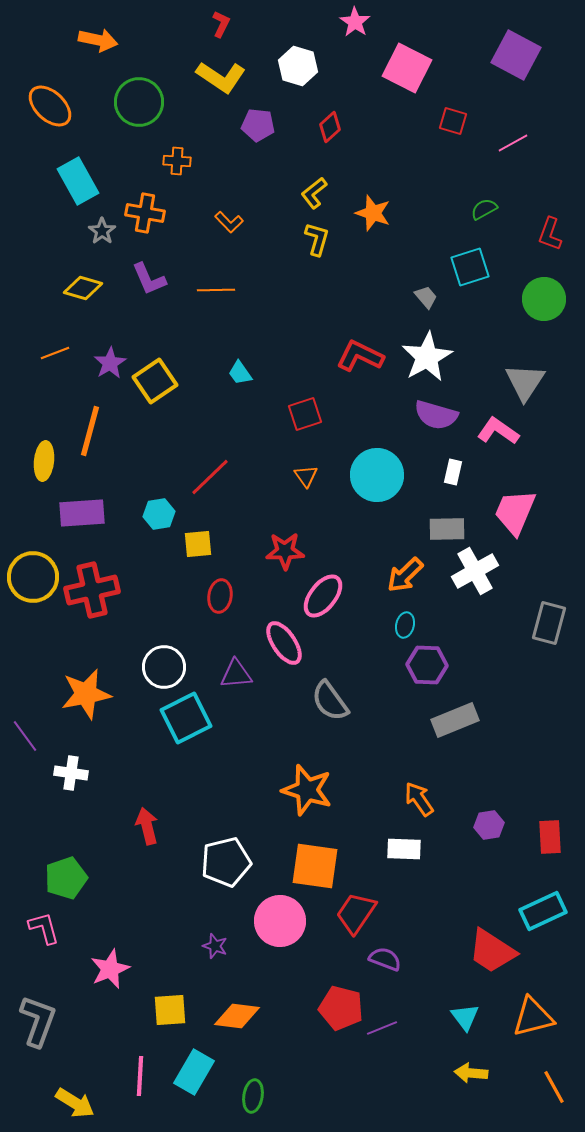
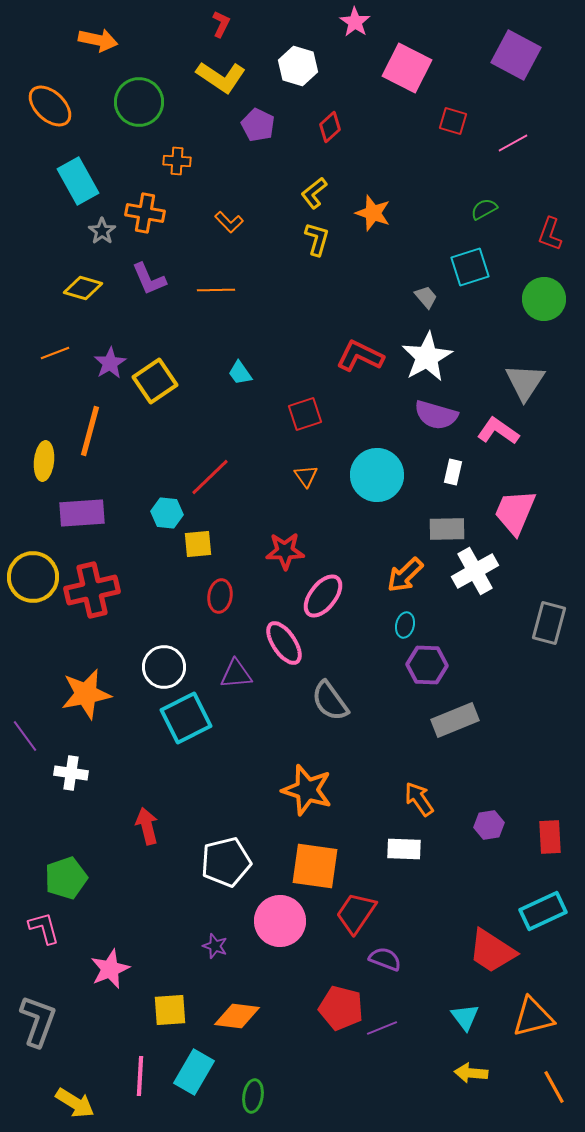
purple pentagon at (258, 125): rotated 20 degrees clockwise
cyan hexagon at (159, 514): moved 8 px right, 1 px up; rotated 16 degrees clockwise
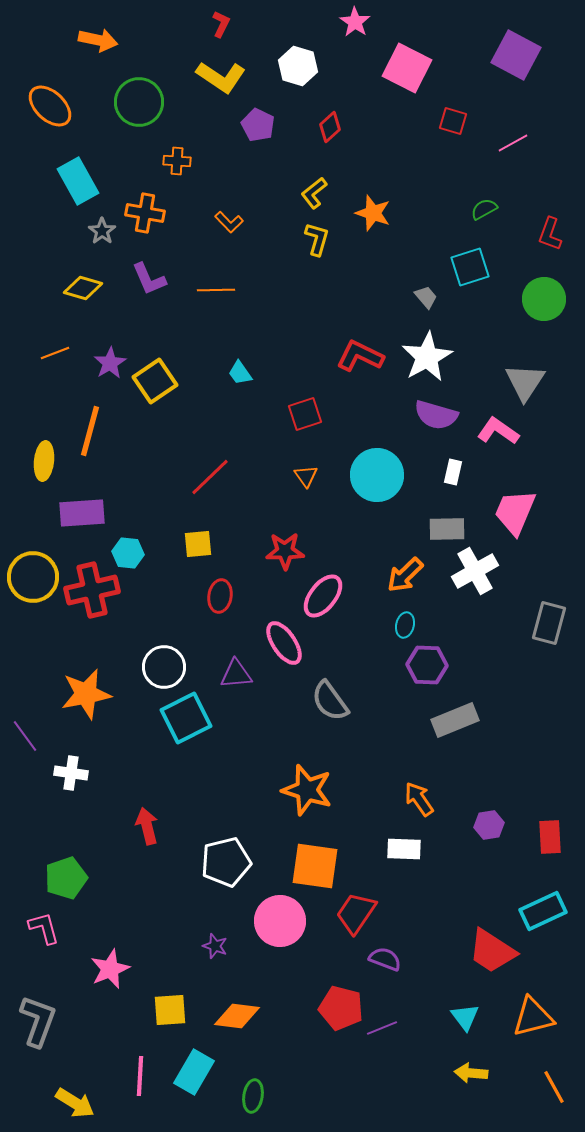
cyan hexagon at (167, 513): moved 39 px left, 40 px down
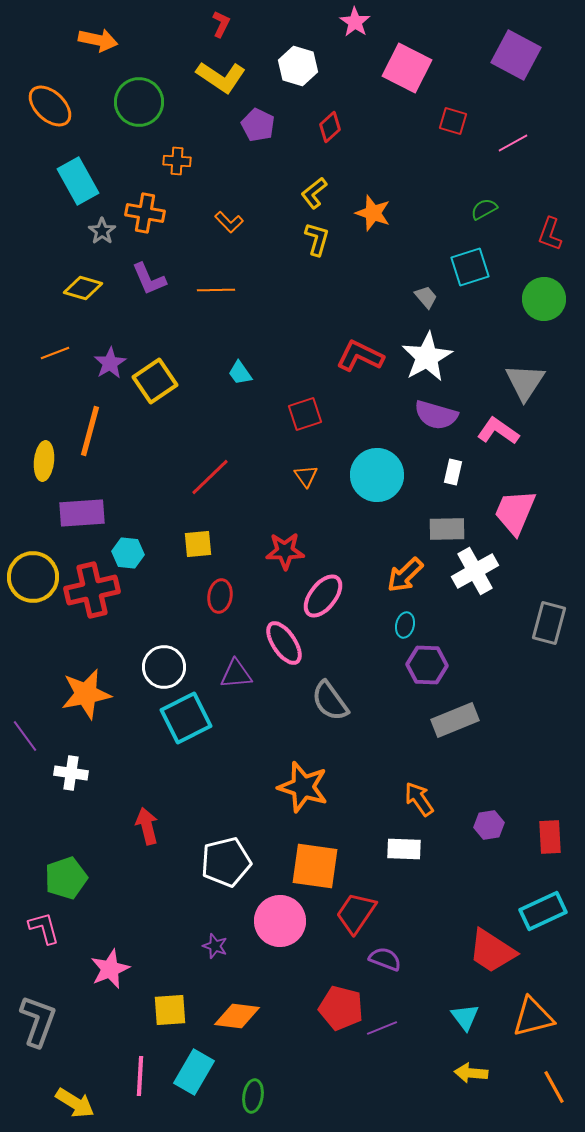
orange star at (307, 790): moved 4 px left, 3 px up
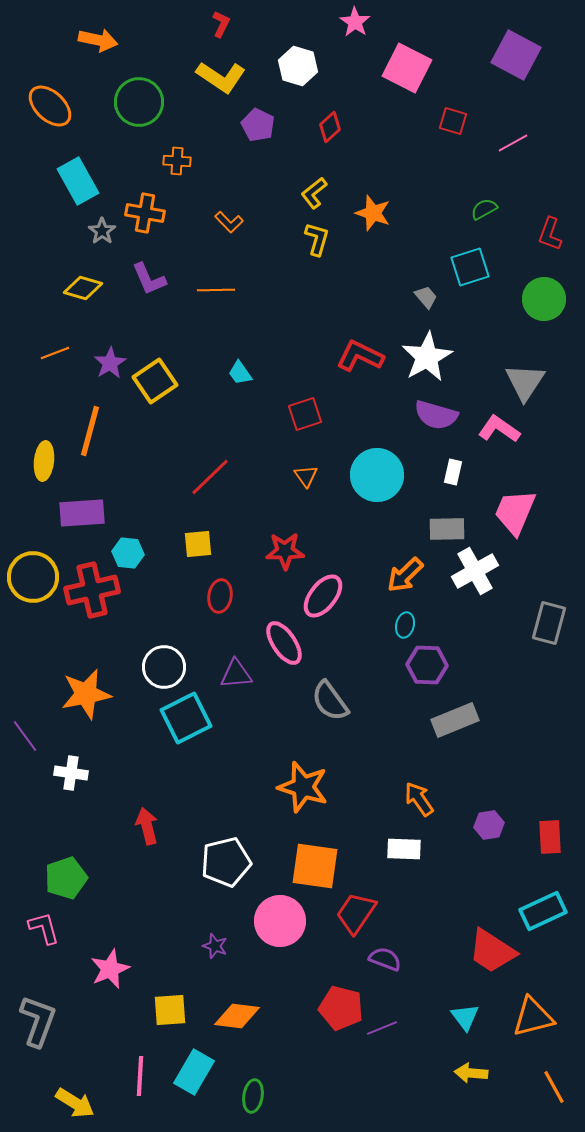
pink L-shape at (498, 431): moved 1 px right, 2 px up
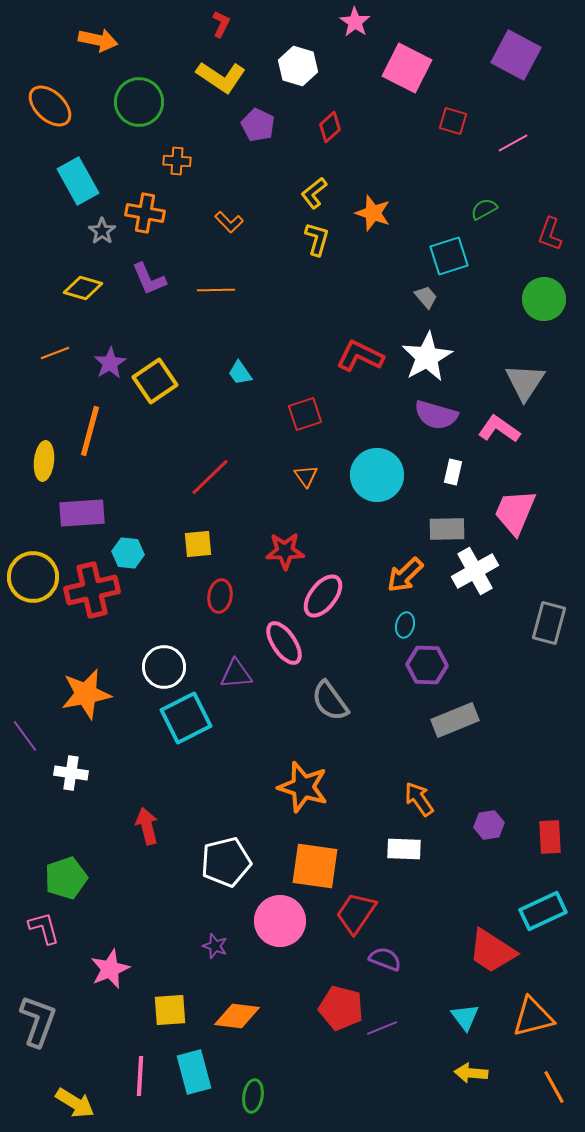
cyan square at (470, 267): moved 21 px left, 11 px up
cyan rectangle at (194, 1072): rotated 45 degrees counterclockwise
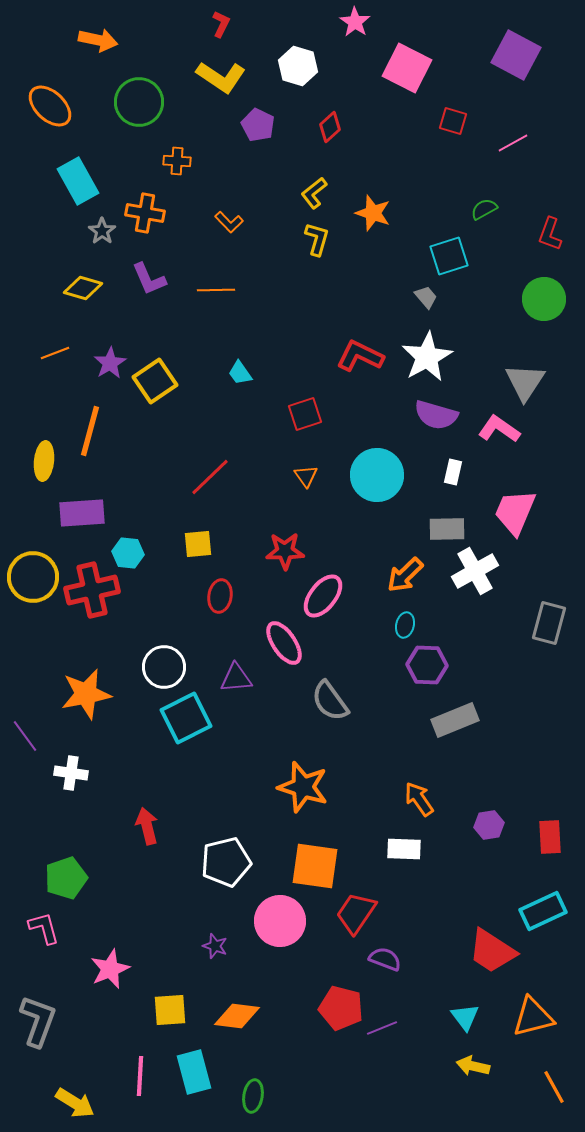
purple triangle at (236, 674): moved 4 px down
yellow arrow at (471, 1073): moved 2 px right, 7 px up; rotated 8 degrees clockwise
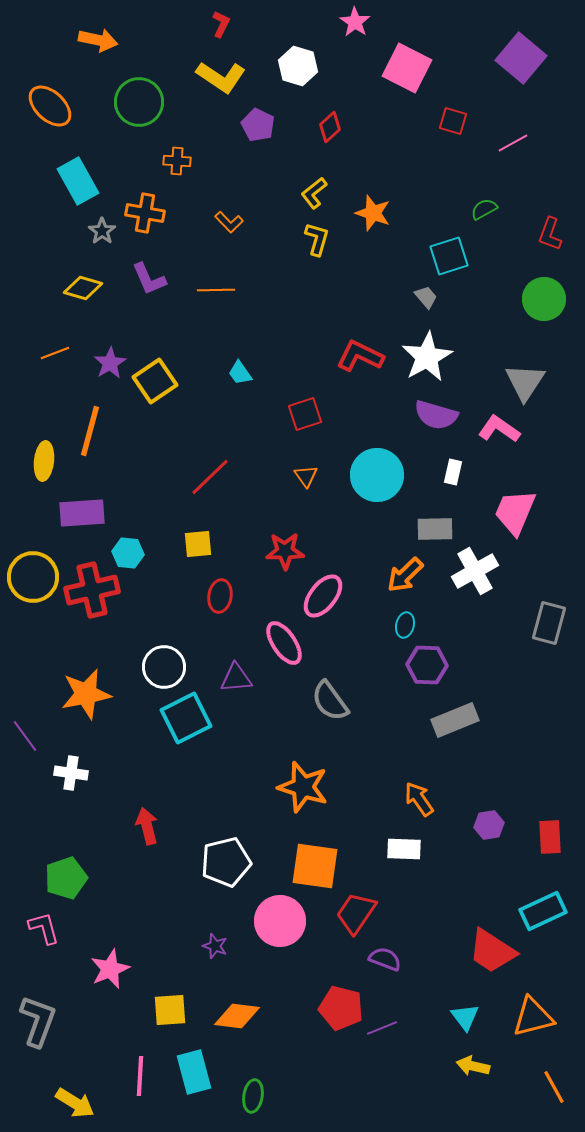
purple square at (516, 55): moved 5 px right, 3 px down; rotated 12 degrees clockwise
gray rectangle at (447, 529): moved 12 px left
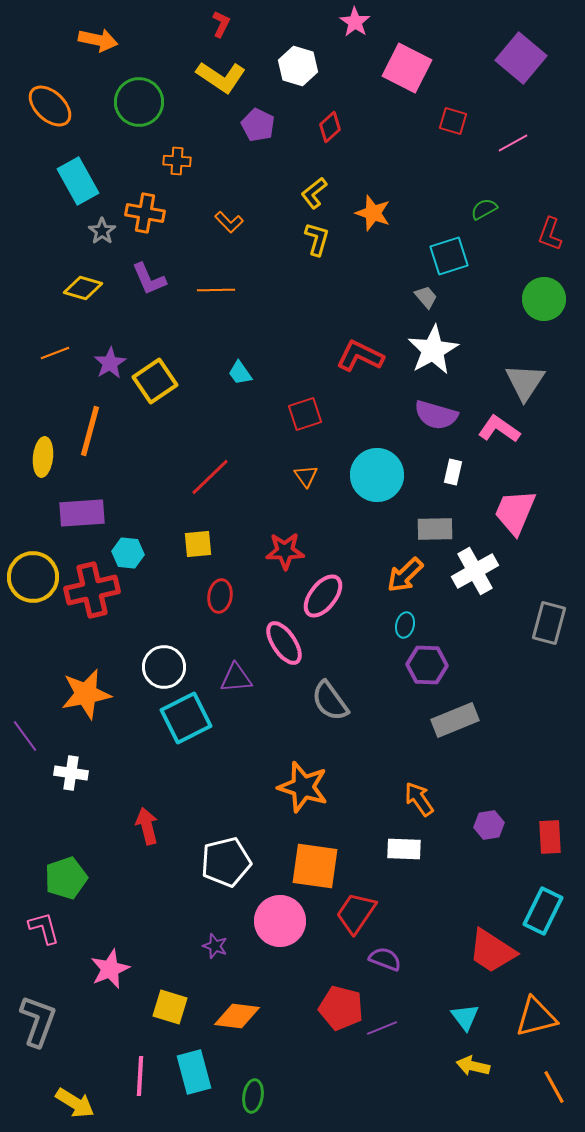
white star at (427, 357): moved 6 px right, 7 px up
yellow ellipse at (44, 461): moved 1 px left, 4 px up
cyan rectangle at (543, 911): rotated 39 degrees counterclockwise
yellow square at (170, 1010): moved 3 px up; rotated 21 degrees clockwise
orange triangle at (533, 1017): moved 3 px right
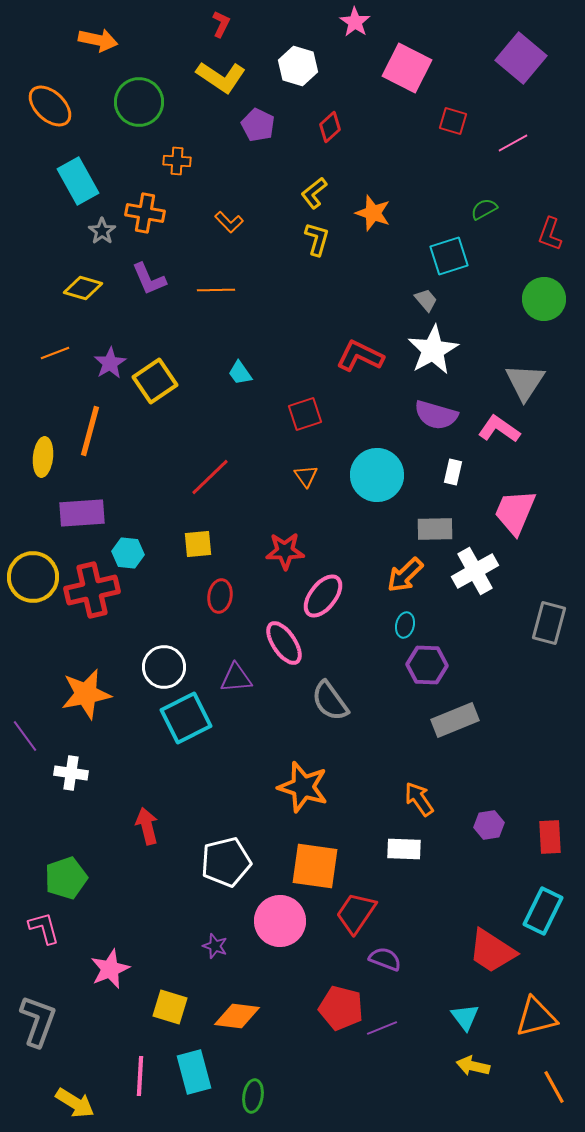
gray trapezoid at (426, 297): moved 3 px down
